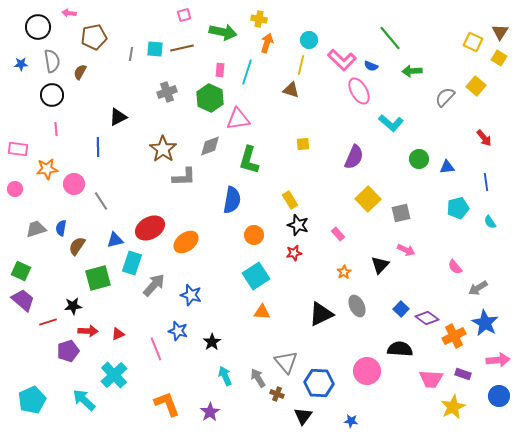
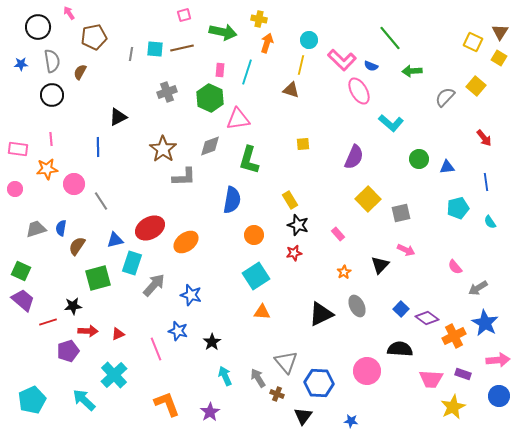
pink arrow at (69, 13): rotated 48 degrees clockwise
pink line at (56, 129): moved 5 px left, 10 px down
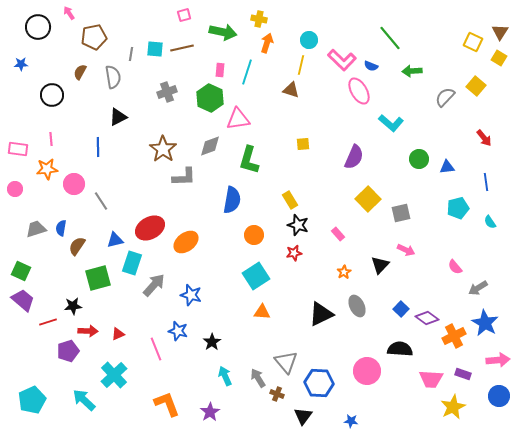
gray semicircle at (52, 61): moved 61 px right, 16 px down
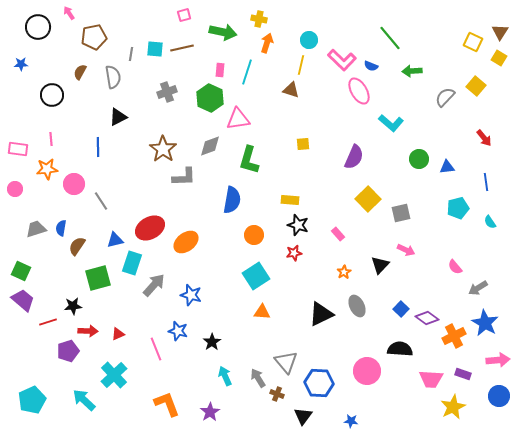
yellow rectangle at (290, 200): rotated 54 degrees counterclockwise
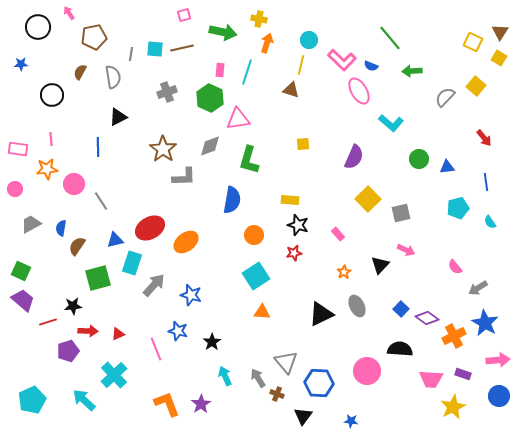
gray trapezoid at (36, 229): moved 5 px left, 5 px up; rotated 10 degrees counterclockwise
purple star at (210, 412): moved 9 px left, 8 px up
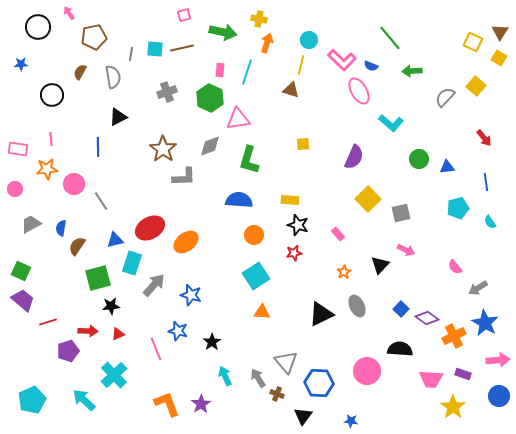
blue semicircle at (232, 200): moved 7 px right; rotated 96 degrees counterclockwise
black star at (73, 306): moved 38 px right
yellow star at (453, 407): rotated 10 degrees counterclockwise
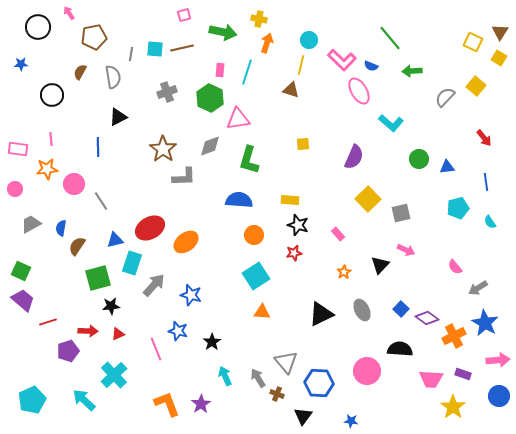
gray ellipse at (357, 306): moved 5 px right, 4 px down
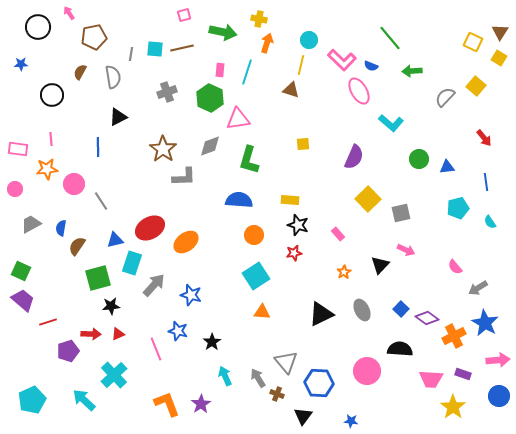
red arrow at (88, 331): moved 3 px right, 3 px down
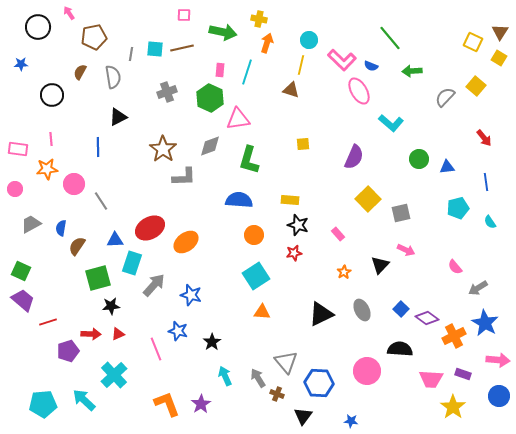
pink square at (184, 15): rotated 16 degrees clockwise
blue triangle at (115, 240): rotated 12 degrees clockwise
pink arrow at (498, 360): rotated 10 degrees clockwise
cyan pentagon at (32, 400): moved 11 px right, 4 px down; rotated 20 degrees clockwise
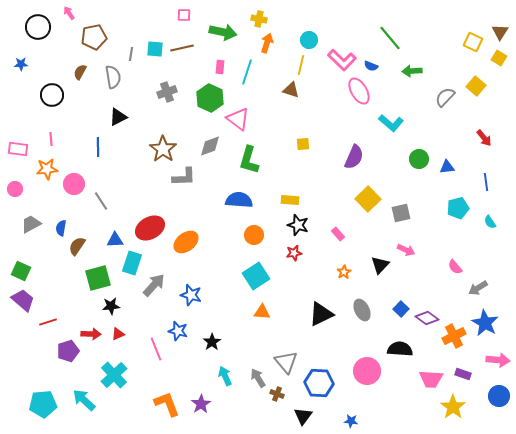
pink rectangle at (220, 70): moved 3 px up
pink triangle at (238, 119): rotated 45 degrees clockwise
